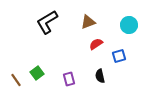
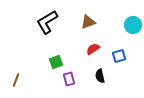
cyan circle: moved 4 px right
red semicircle: moved 3 px left, 5 px down
green square: moved 19 px right, 11 px up; rotated 16 degrees clockwise
brown line: rotated 56 degrees clockwise
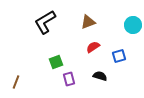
black L-shape: moved 2 px left
red semicircle: moved 2 px up
black semicircle: rotated 120 degrees clockwise
brown line: moved 2 px down
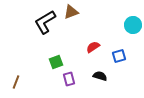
brown triangle: moved 17 px left, 10 px up
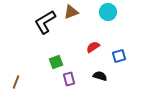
cyan circle: moved 25 px left, 13 px up
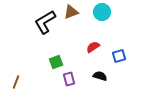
cyan circle: moved 6 px left
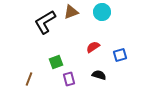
blue square: moved 1 px right, 1 px up
black semicircle: moved 1 px left, 1 px up
brown line: moved 13 px right, 3 px up
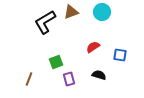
blue square: rotated 24 degrees clockwise
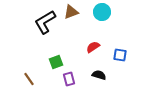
brown line: rotated 56 degrees counterclockwise
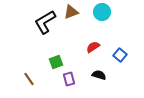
blue square: rotated 32 degrees clockwise
